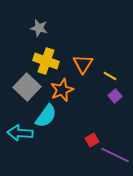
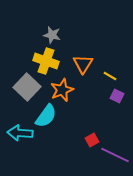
gray star: moved 13 px right, 7 px down
purple square: moved 2 px right; rotated 24 degrees counterclockwise
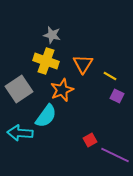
gray square: moved 8 px left, 2 px down; rotated 12 degrees clockwise
red square: moved 2 px left
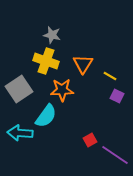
orange star: rotated 20 degrees clockwise
purple line: rotated 8 degrees clockwise
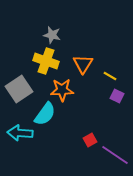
cyan semicircle: moved 1 px left, 2 px up
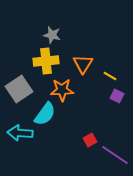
yellow cross: rotated 25 degrees counterclockwise
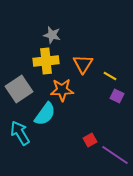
cyan arrow: rotated 55 degrees clockwise
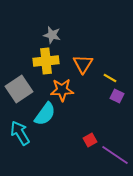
yellow line: moved 2 px down
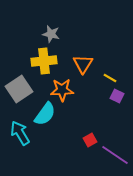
gray star: moved 1 px left, 1 px up
yellow cross: moved 2 px left
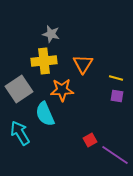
yellow line: moved 6 px right; rotated 16 degrees counterclockwise
purple square: rotated 16 degrees counterclockwise
cyan semicircle: rotated 120 degrees clockwise
